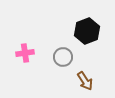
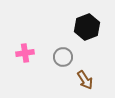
black hexagon: moved 4 px up
brown arrow: moved 1 px up
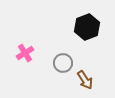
pink cross: rotated 24 degrees counterclockwise
gray circle: moved 6 px down
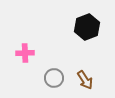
pink cross: rotated 30 degrees clockwise
gray circle: moved 9 px left, 15 px down
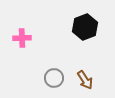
black hexagon: moved 2 px left
pink cross: moved 3 px left, 15 px up
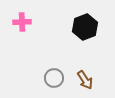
pink cross: moved 16 px up
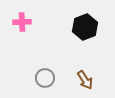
gray circle: moved 9 px left
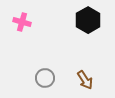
pink cross: rotated 18 degrees clockwise
black hexagon: moved 3 px right, 7 px up; rotated 10 degrees counterclockwise
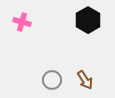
gray circle: moved 7 px right, 2 px down
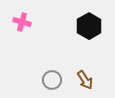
black hexagon: moved 1 px right, 6 px down
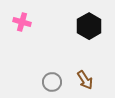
gray circle: moved 2 px down
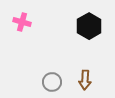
brown arrow: rotated 36 degrees clockwise
